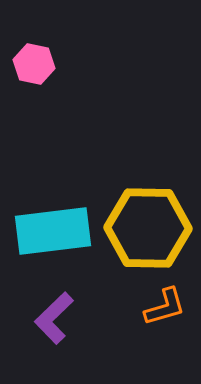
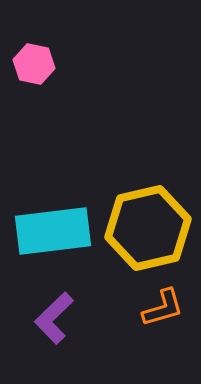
yellow hexagon: rotated 14 degrees counterclockwise
orange L-shape: moved 2 px left, 1 px down
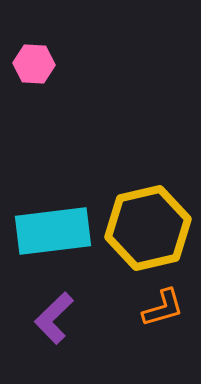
pink hexagon: rotated 9 degrees counterclockwise
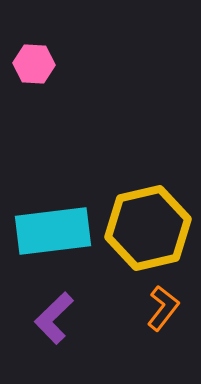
orange L-shape: rotated 36 degrees counterclockwise
